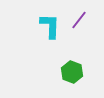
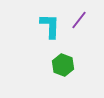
green hexagon: moved 9 px left, 7 px up
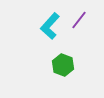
cyan L-shape: rotated 140 degrees counterclockwise
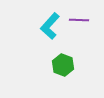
purple line: rotated 54 degrees clockwise
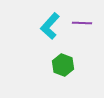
purple line: moved 3 px right, 3 px down
